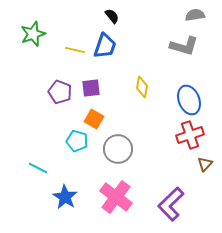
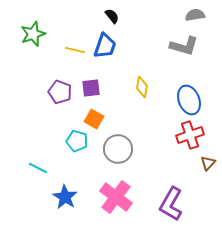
brown triangle: moved 3 px right, 1 px up
purple L-shape: rotated 16 degrees counterclockwise
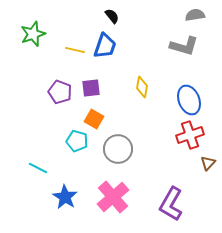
pink cross: moved 3 px left; rotated 12 degrees clockwise
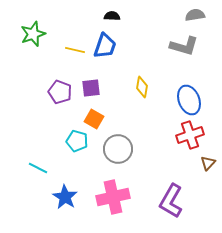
black semicircle: rotated 49 degrees counterclockwise
pink cross: rotated 28 degrees clockwise
purple L-shape: moved 3 px up
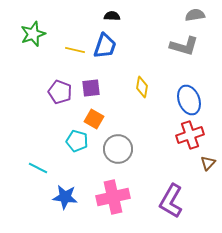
blue star: rotated 25 degrees counterclockwise
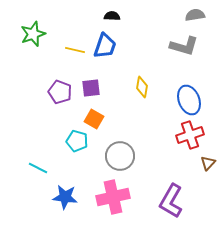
gray circle: moved 2 px right, 7 px down
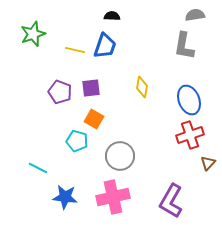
gray L-shape: rotated 84 degrees clockwise
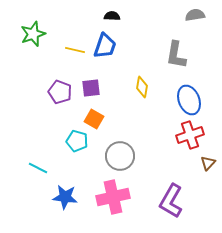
gray L-shape: moved 8 px left, 9 px down
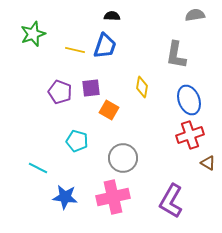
orange square: moved 15 px right, 9 px up
gray circle: moved 3 px right, 2 px down
brown triangle: rotated 42 degrees counterclockwise
